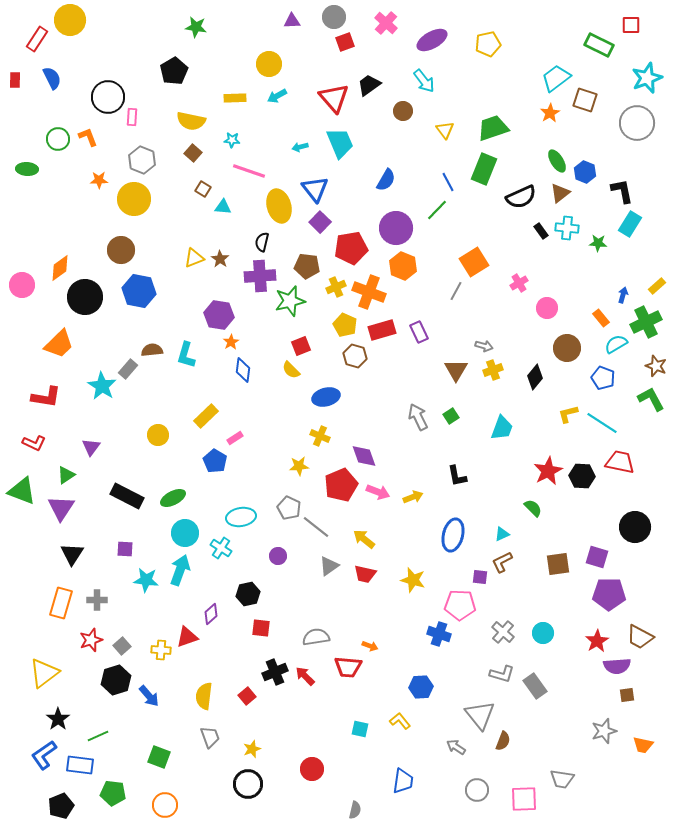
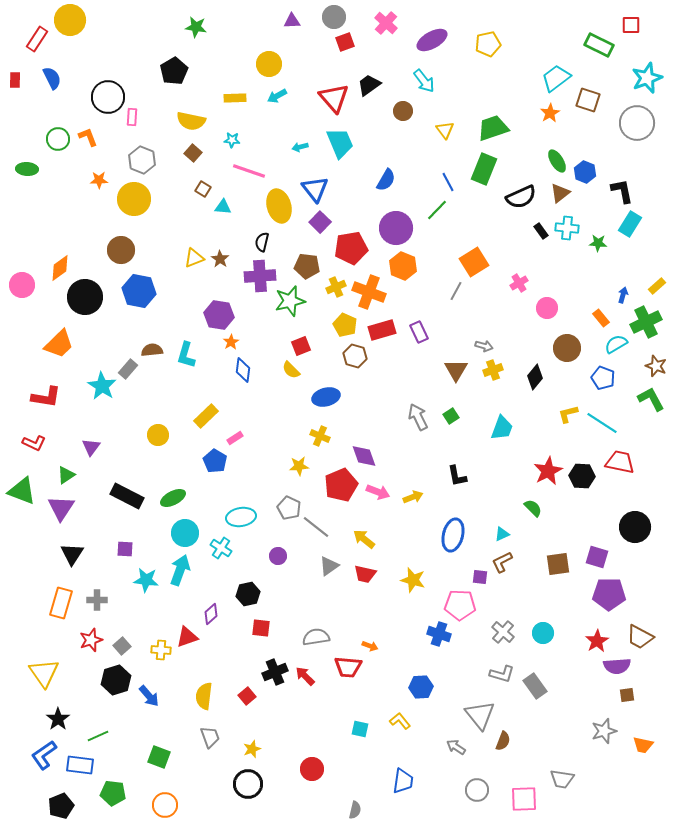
brown square at (585, 100): moved 3 px right
yellow triangle at (44, 673): rotated 28 degrees counterclockwise
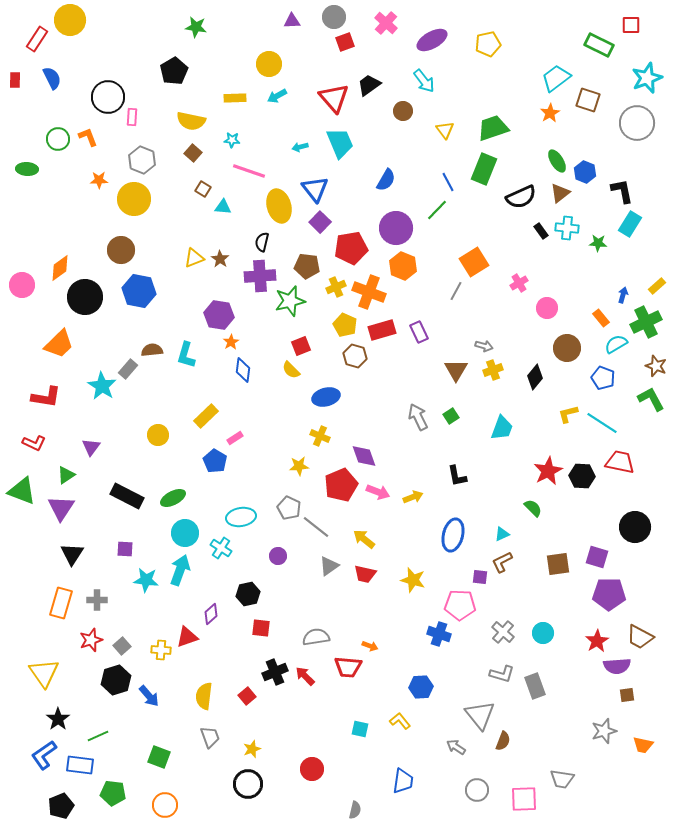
gray rectangle at (535, 686): rotated 15 degrees clockwise
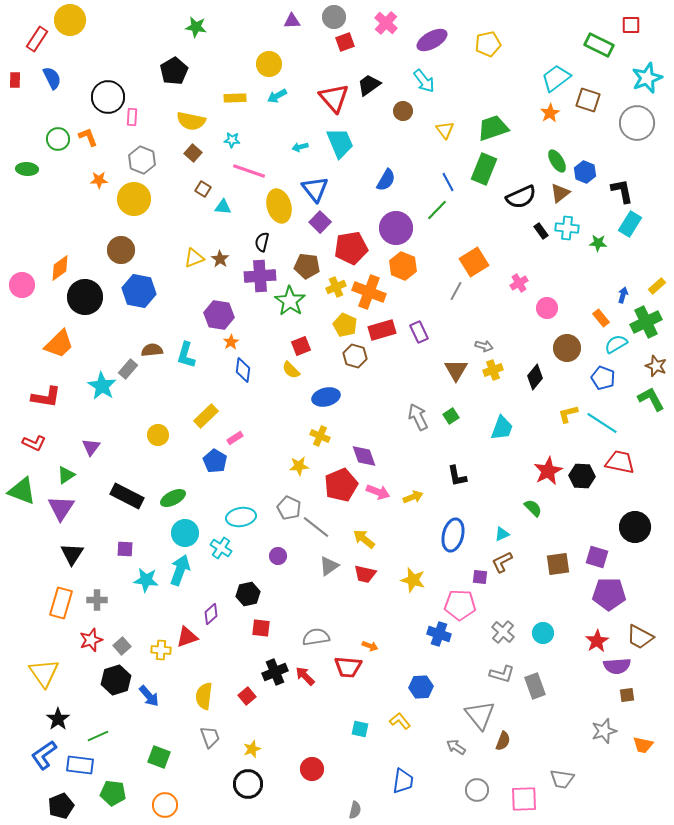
green star at (290, 301): rotated 24 degrees counterclockwise
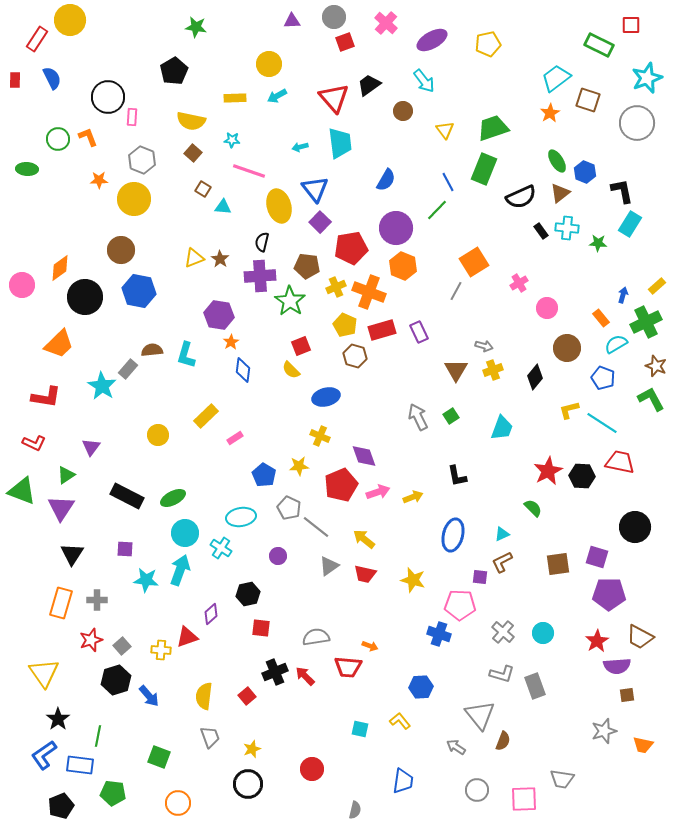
cyan trapezoid at (340, 143): rotated 16 degrees clockwise
yellow L-shape at (568, 414): moved 1 px right, 4 px up
blue pentagon at (215, 461): moved 49 px right, 14 px down
pink arrow at (378, 492): rotated 40 degrees counterclockwise
green line at (98, 736): rotated 55 degrees counterclockwise
orange circle at (165, 805): moved 13 px right, 2 px up
